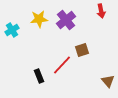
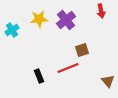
red line: moved 6 px right, 3 px down; rotated 25 degrees clockwise
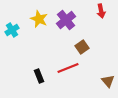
yellow star: rotated 30 degrees clockwise
brown square: moved 3 px up; rotated 16 degrees counterclockwise
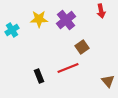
yellow star: rotated 24 degrees counterclockwise
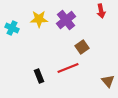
cyan cross: moved 2 px up; rotated 32 degrees counterclockwise
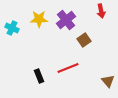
brown square: moved 2 px right, 7 px up
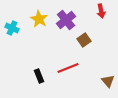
yellow star: rotated 30 degrees clockwise
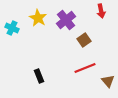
yellow star: moved 1 px left, 1 px up
red line: moved 17 px right
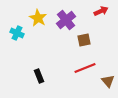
red arrow: rotated 104 degrees counterclockwise
cyan cross: moved 5 px right, 5 px down
brown square: rotated 24 degrees clockwise
